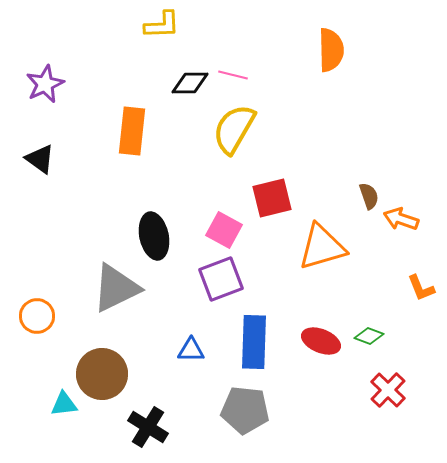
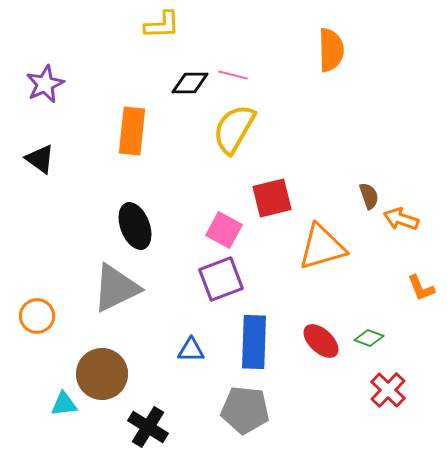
black ellipse: moved 19 px left, 10 px up; rotated 9 degrees counterclockwise
green diamond: moved 2 px down
red ellipse: rotated 21 degrees clockwise
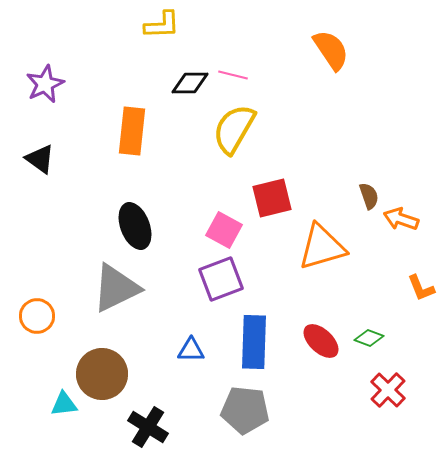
orange semicircle: rotated 33 degrees counterclockwise
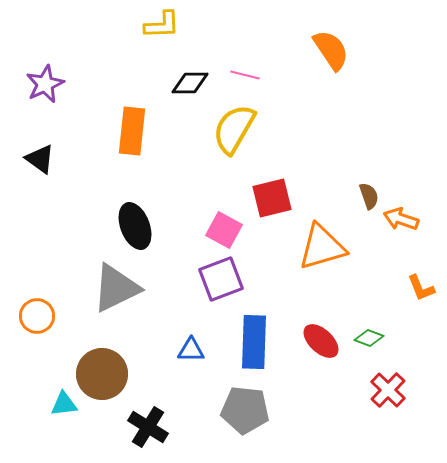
pink line: moved 12 px right
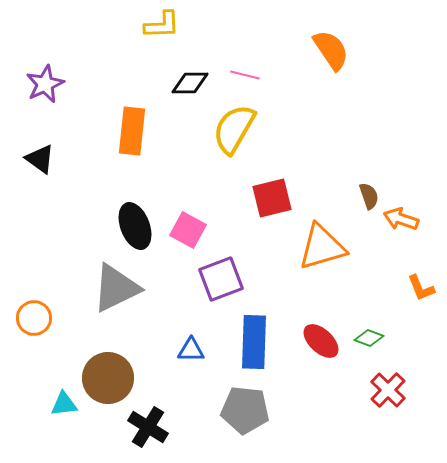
pink square: moved 36 px left
orange circle: moved 3 px left, 2 px down
brown circle: moved 6 px right, 4 px down
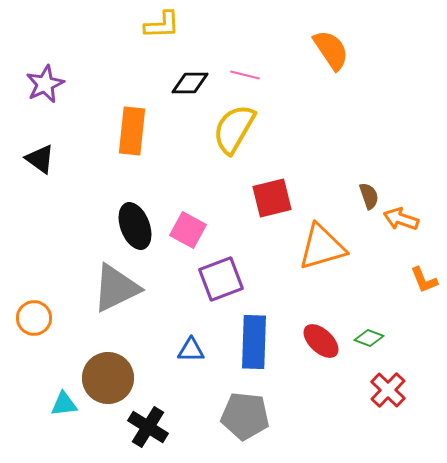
orange L-shape: moved 3 px right, 8 px up
gray pentagon: moved 6 px down
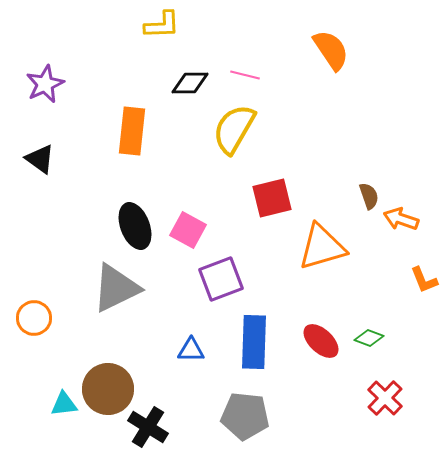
brown circle: moved 11 px down
red cross: moved 3 px left, 8 px down
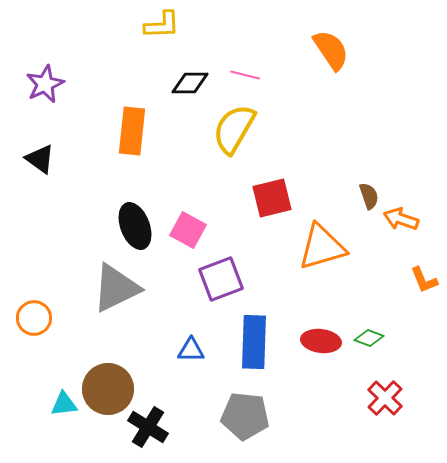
red ellipse: rotated 36 degrees counterclockwise
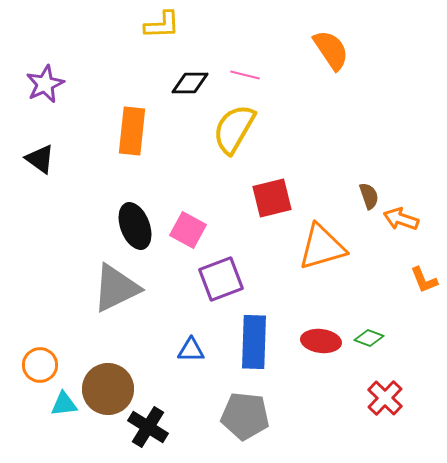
orange circle: moved 6 px right, 47 px down
